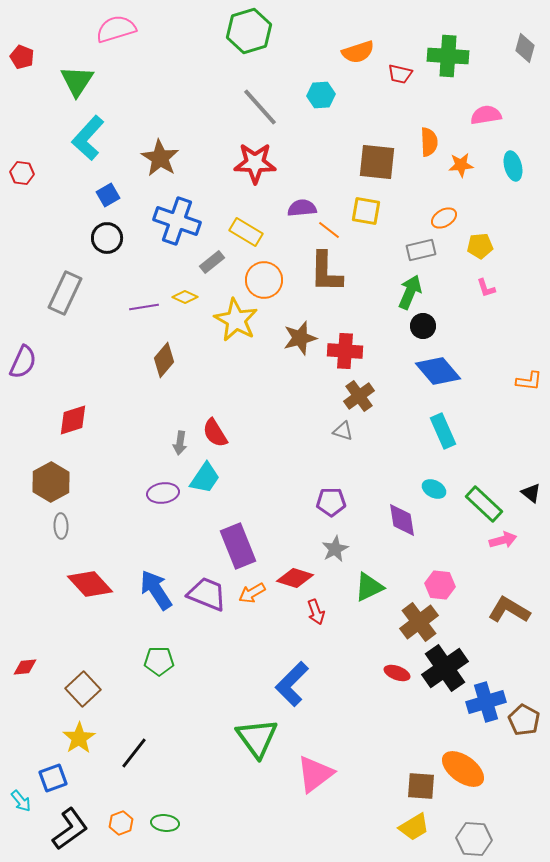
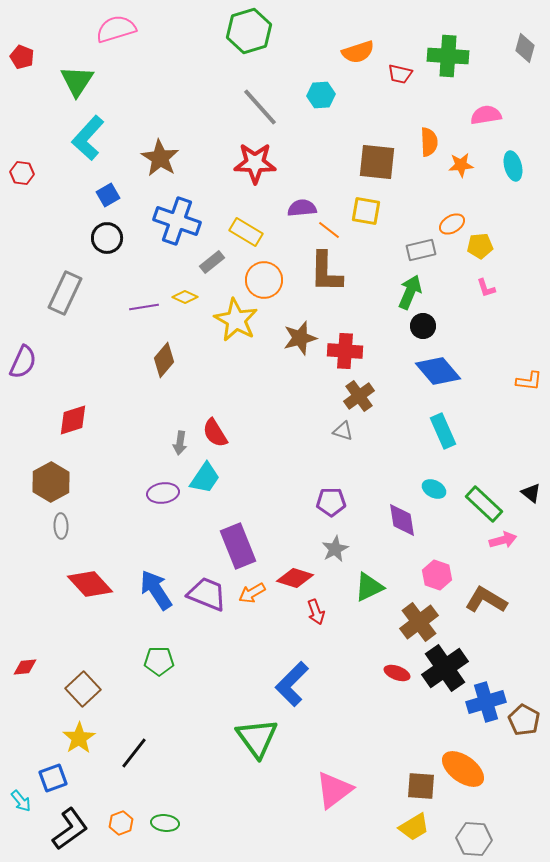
orange ellipse at (444, 218): moved 8 px right, 6 px down
pink hexagon at (440, 585): moved 3 px left, 10 px up; rotated 12 degrees clockwise
brown L-shape at (509, 610): moved 23 px left, 10 px up
pink triangle at (315, 774): moved 19 px right, 16 px down
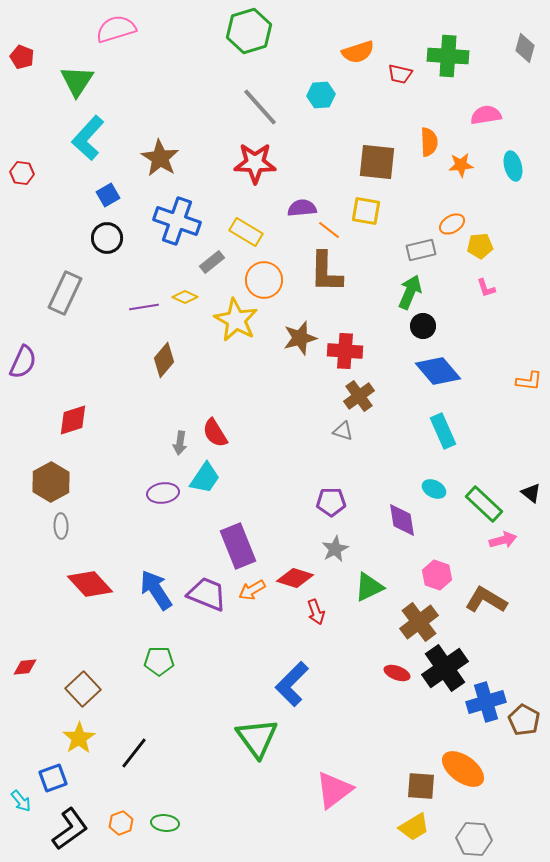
orange arrow at (252, 593): moved 3 px up
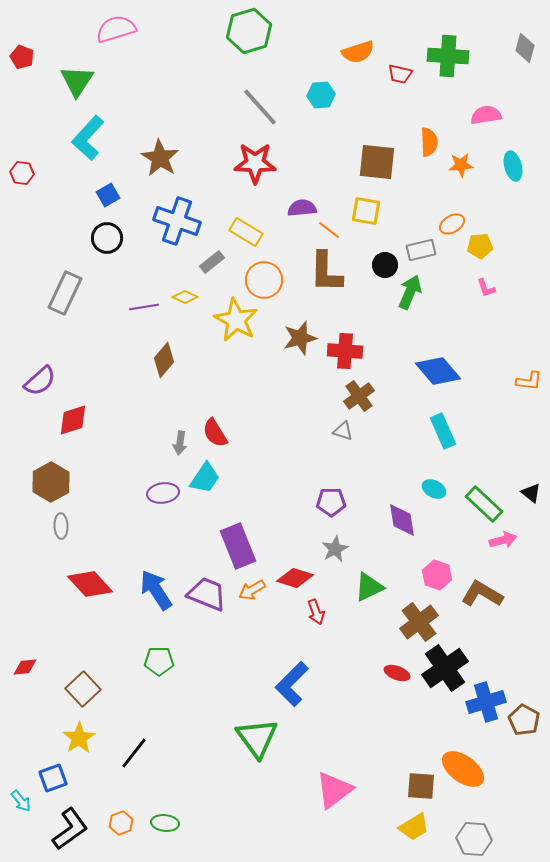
black circle at (423, 326): moved 38 px left, 61 px up
purple semicircle at (23, 362): moved 17 px right, 19 px down; rotated 24 degrees clockwise
brown L-shape at (486, 600): moved 4 px left, 6 px up
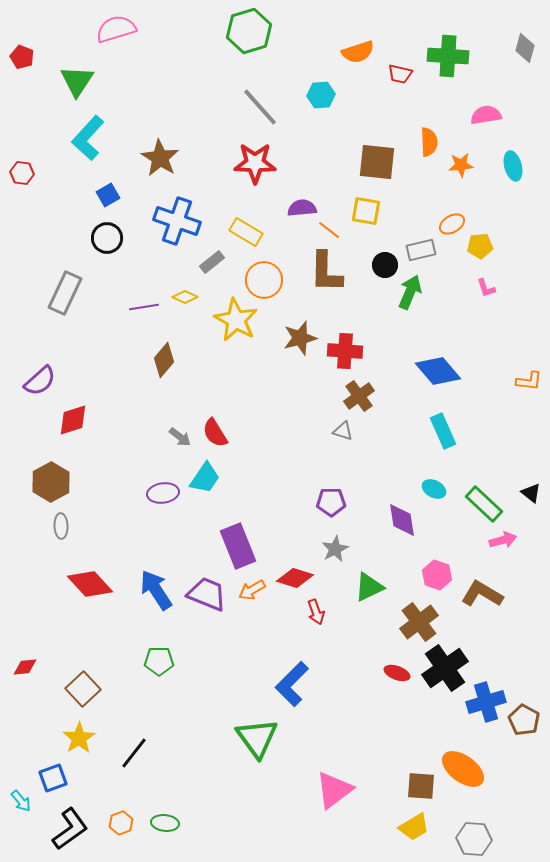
gray arrow at (180, 443): moved 6 px up; rotated 60 degrees counterclockwise
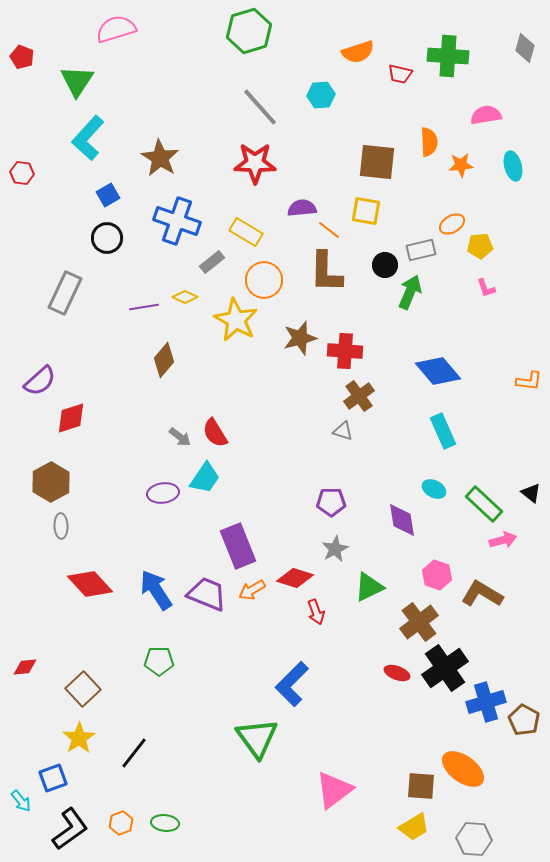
red diamond at (73, 420): moved 2 px left, 2 px up
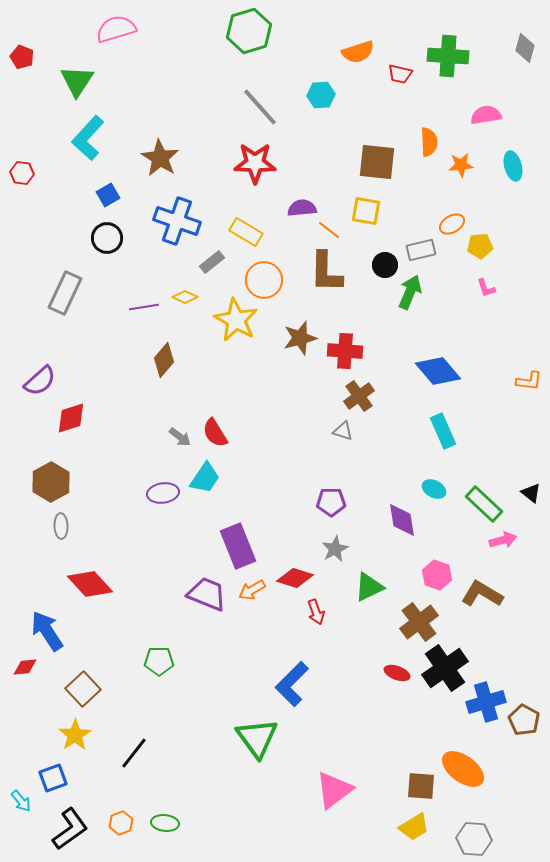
blue arrow at (156, 590): moved 109 px left, 41 px down
yellow star at (79, 738): moved 4 px left, 3 px up
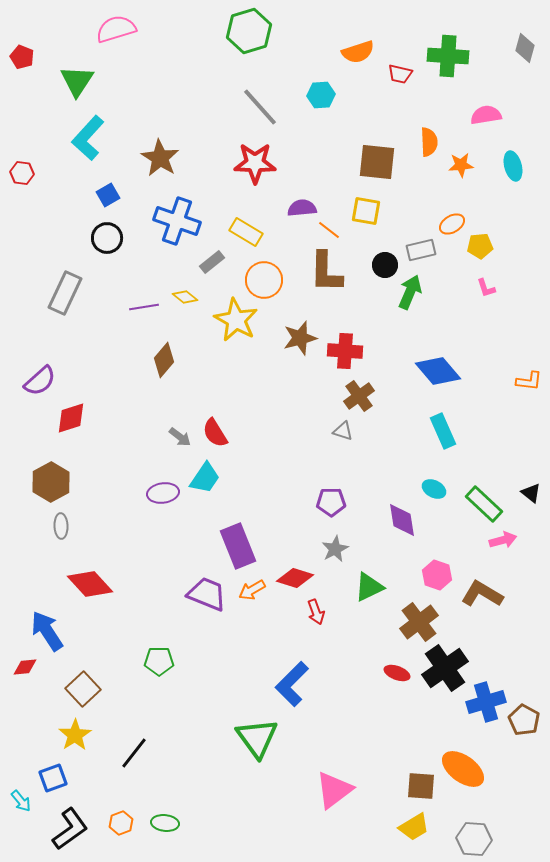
yellow diamond at (185, 297): rotated 15 degrees clockwise
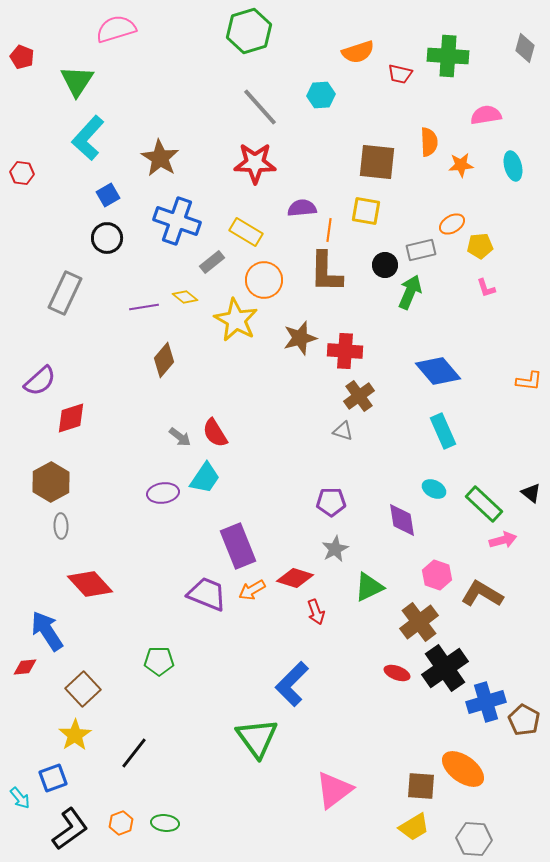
orange line at (329, 230): rotated 60 degrees clockwise
cyan arrow at (21, 801): moved 1 px left, 3 px up
